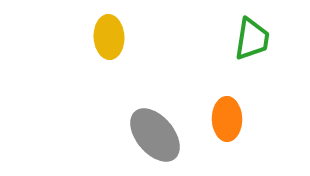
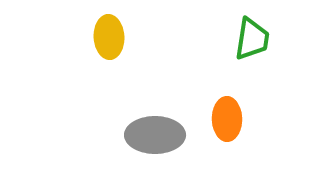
gray ellipse: rotated 50 degrees counterclockwise
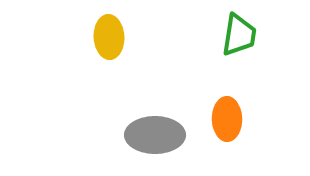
green trapezoid: moved 13 px left, 4 px up
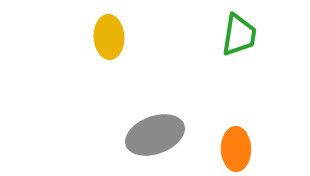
orange ellipse: moved 9 px right, 30 px down
gray ellipse: rotated 20 degrees counterclockwise
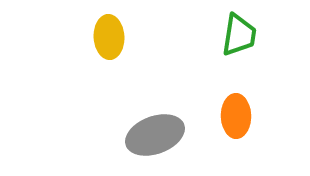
orange ellipse: moved 33 px up
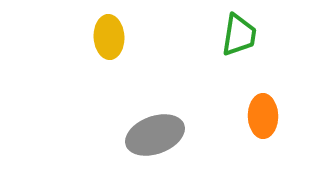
orange ellipse: moved 27 px right
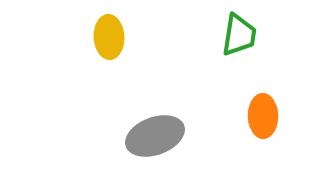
gray ellipse: moved 1 px down
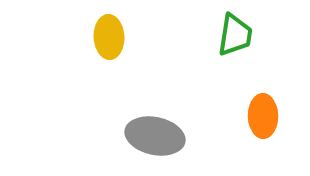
green trapezoid: moved 4 px left
gray ellipse: rotated 32 degrees clockwise
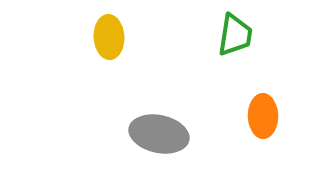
gray ellipse: moved 4 px right, 2 px up
